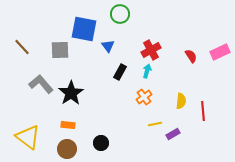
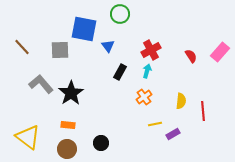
pink rectangle: rotated 24 degrees counterclockwise
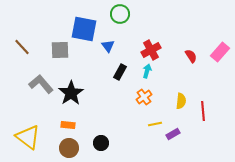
brown circle: moved 2 px right, 1 px up
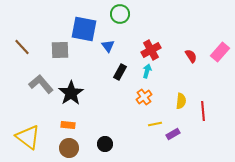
black circle: moved 4 px right, 1 px down
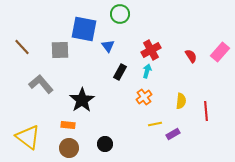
black star: moved 11 px right, 7 px down
red line: moved 3 px right
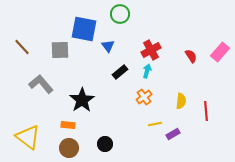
black rectangle: rotated 21 degrees clockwise
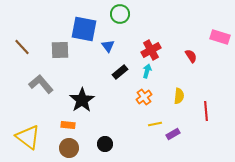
pink rectangle: moved 15 px up; rotated 66 degrees clockwise
yellow semicircle: moved 2 px left, 5 px up
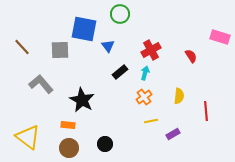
cyan arrow: moved 2 px left, 2 px down
black star: rotated 10 degrees counterclockwise
yellow line: moved 4 px left, 3 px up
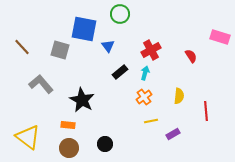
gray square: rotated 18 degrees clockwise
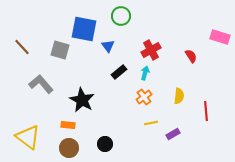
green circle: moved 1 px right, 2 px down
black rectangle: moved 1 px left
yellow line: moved 2 px down
